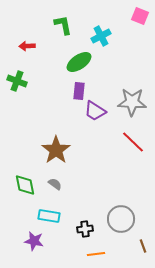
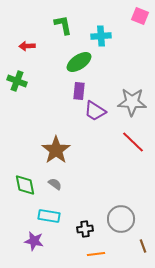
cyan cross: rotated 24 degrees clockwise
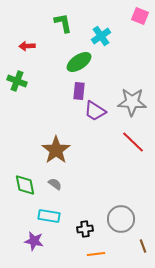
green L-shape: moved 2 px up
cyan cross: rotated 30 degrees counterclockwise
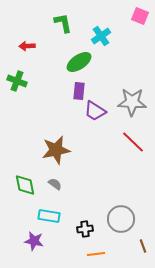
brown star: rotated 24 degrees clockwise
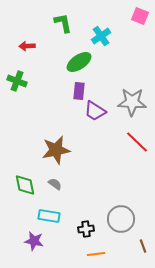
red line: moved 4 px right
black cross: moved 1 px right
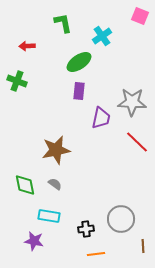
cyan cross: moved 1 px right
purple trapezoid: moved 6 px right, 7 px down; rotated 110 degrees counterclockwise
brown line: rotated 16 degrees clockwise
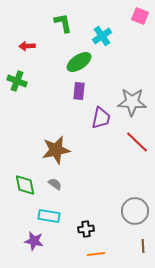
gray circle: moved 14 px right, 8 px up
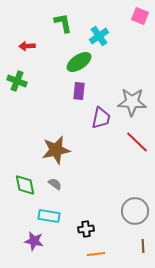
cyan cross: moved 3 px left
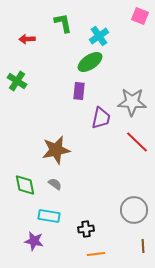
red arrow: moved 7 px up
green ellipse: moved 11 px right
green cross: rotated 12 degrees clockwise
gray circle: moved 1 px left, 1 px up
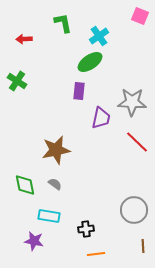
red arrow: moved 3 px left
